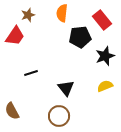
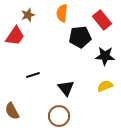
black star: rotated 24 degrees clockwise
black line: moved 2 px right, 2 px down
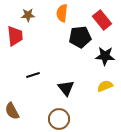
brown star: rotated 16 degrees clockwise
red trapezoid: rotated 40 degrees counterclockwise
brown circle: moved 3 px down
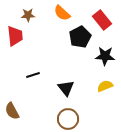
orange semicircle: rotated 54 degrees counterclockwise
black pentagon: rotated 20 degrees counterclockwise
brown circle: moved 9 px right
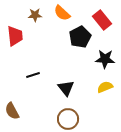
brown star: moved 7 px right
black star: moved 3 px down
yellow semicircle: moved 1 px down
